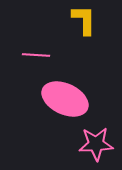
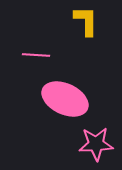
yellow L-shape: moved 2 px right, 1 px down
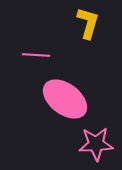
yellow L-shape: moved 2 px right, 2 px down; rotated 16 degrees clockwise
pink ellipse: rotated 12 degrees clockwise
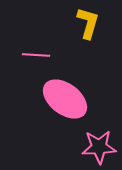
pink star: moved 3 px right, 3 px down
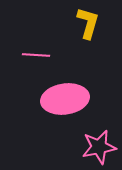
pink ellipse: rotated 45 degrees counterclockwise
pink star: rotated 8 degrees counterclockwise
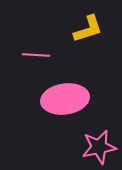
yellow L-shape: moved 6 px down; rotated 56 degrees clockwise
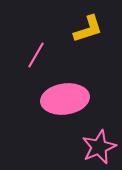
pink line: rotated 64 degrees counterclockwise
pink star: rotated 12 degrees counterclockwise
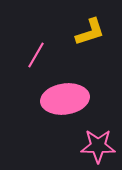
yellow L-shape: moved 2 px right, 3 px down
pink star: moved 1 px left, 1 px up; rotated 24 degrees clockwise
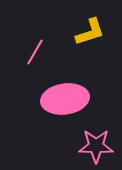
pink line: moved 1 px left, 3 px up
pink star: moved 2 px left
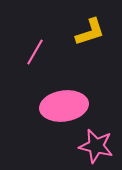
pink ellipse: moved 1 px left, 7 px down
pink star: rotated 12 degrees clockwise
